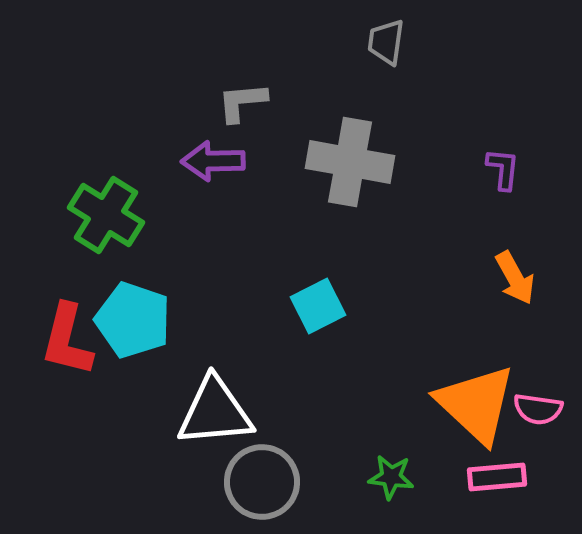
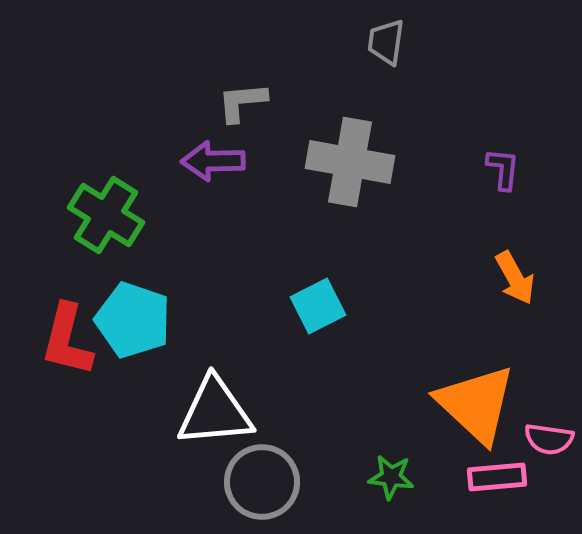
pink semicircle: moved 11 px right, 30 px down
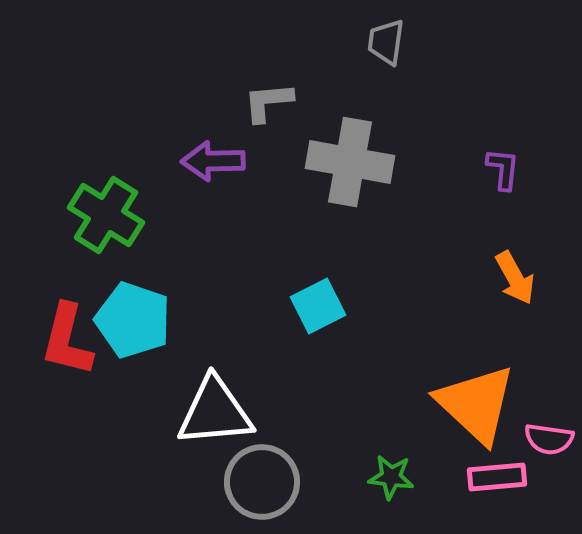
gray L-shape: moved 26 px right
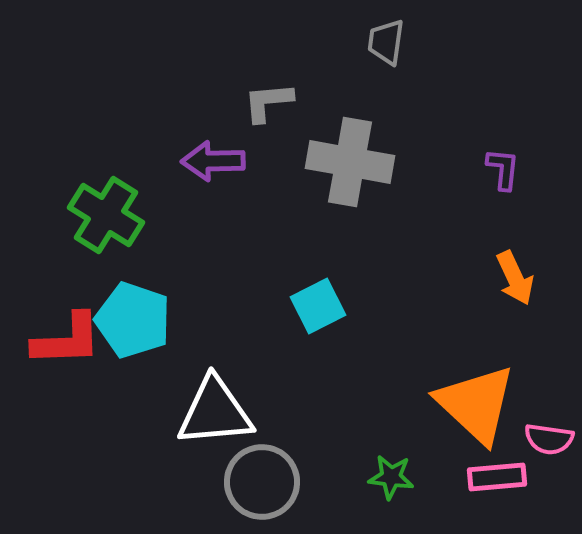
orange arrow: rotated 4 degrees clockwise
red L-shape: rotated 106 degrees counterclockwise
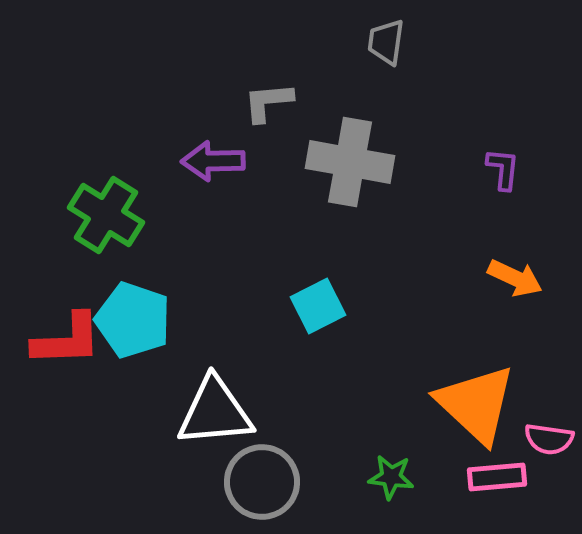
orange arrow: rotated 40 degrees counterclockwise
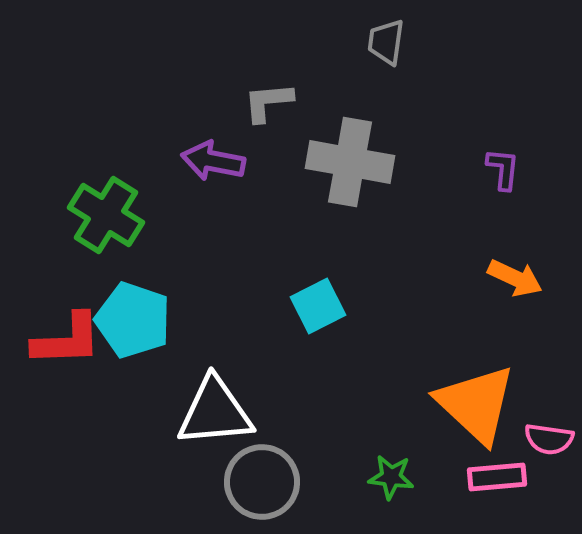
purple arrow: rotated 12 degrees clockwise
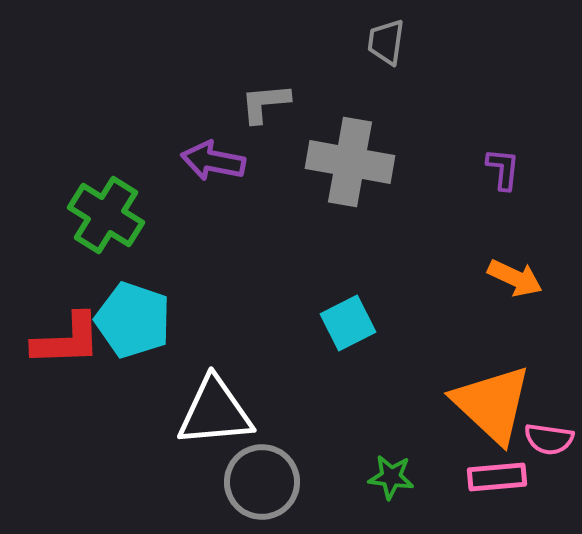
gray L-shape: moved 3 px left, 1 px down
cyan square: moved 30 px right, 17 px down
orange triangle: moved 16 px right
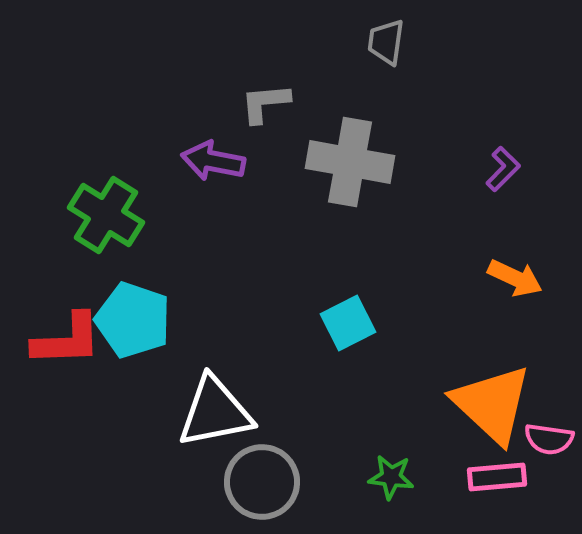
purple L-shape: rotated 39 degrees clockwise
white triangle: rotated 6 degrees counterclockwise
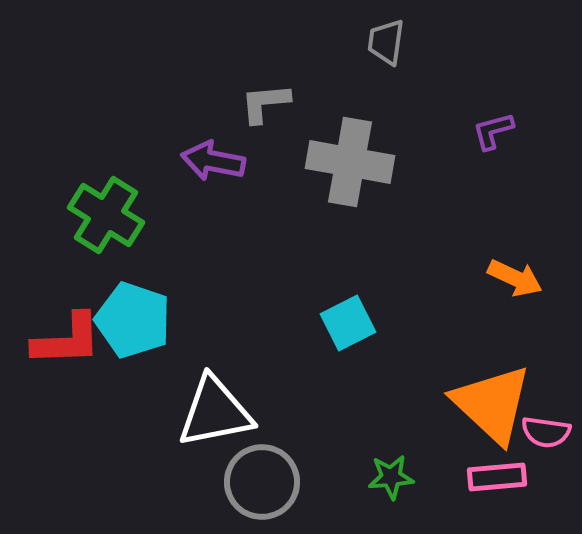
purple L-shape: moved 10 px left, 38 px up; rotated 150 degrees counterclockwise
pink semicircle: moved 3 px left, 7 px up
green star: rotated 12 degrees counterclockwise
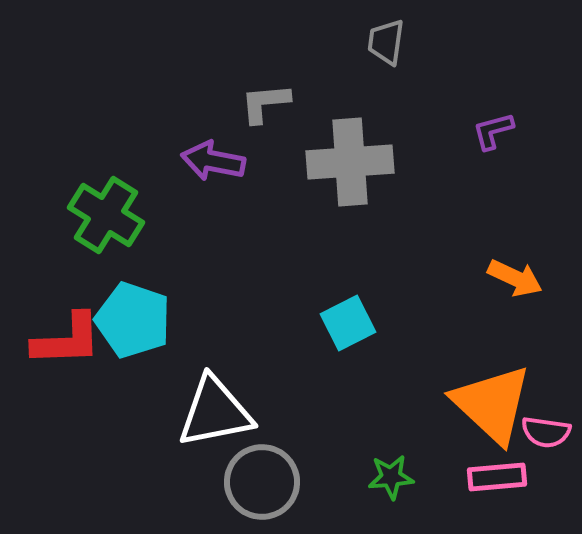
gray cross: rotated 14 degrees counterclockwise
